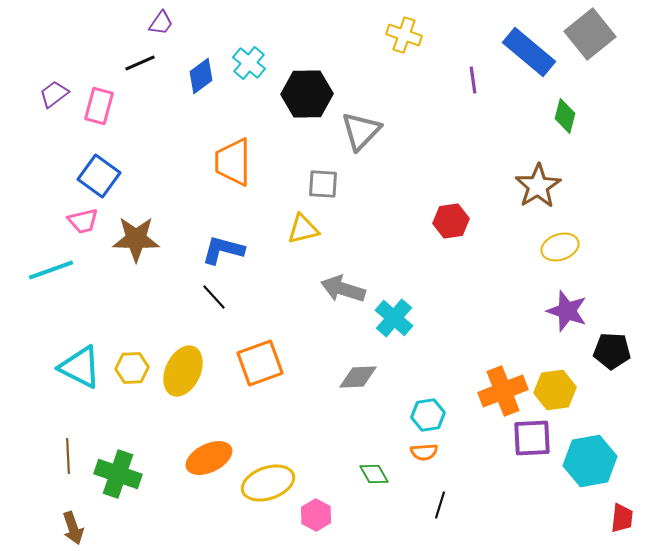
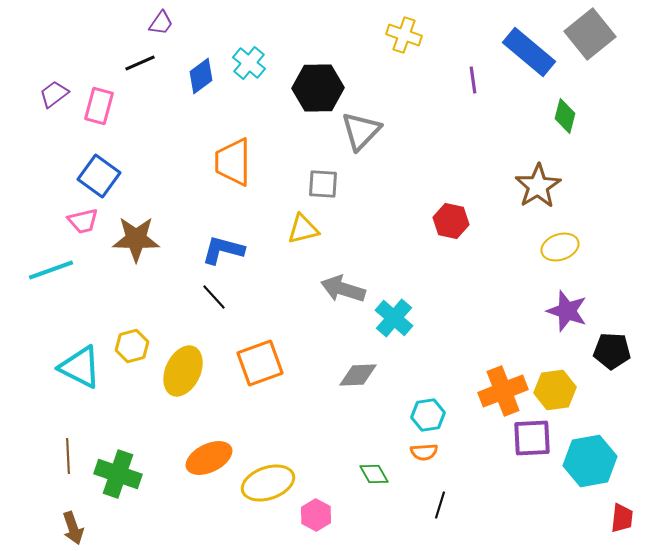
black hexagon at (307, 94): moved 11 px right, 6 px up
red hexagon at (451, 221): rotated 20 degrees clockwise
yellow hexagon at (132, 368): moved 22 px up; rotated 12 degrees counterclockwise
gray diamond at (358, 377): moved 2 px up
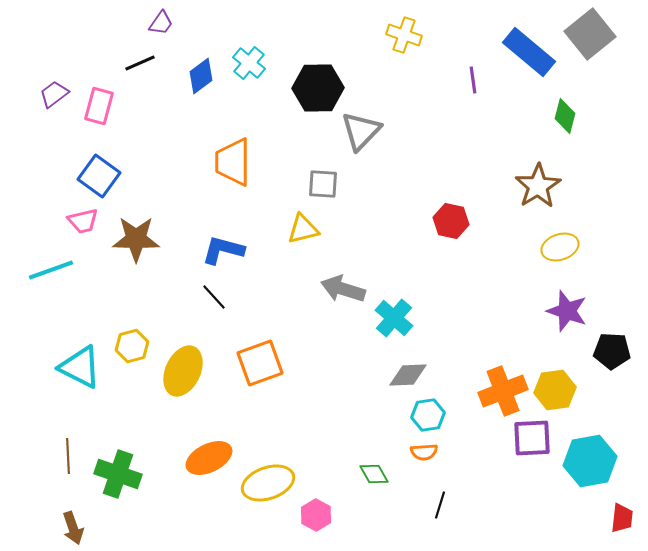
gray diamond at (358, 375): moved 50 px right
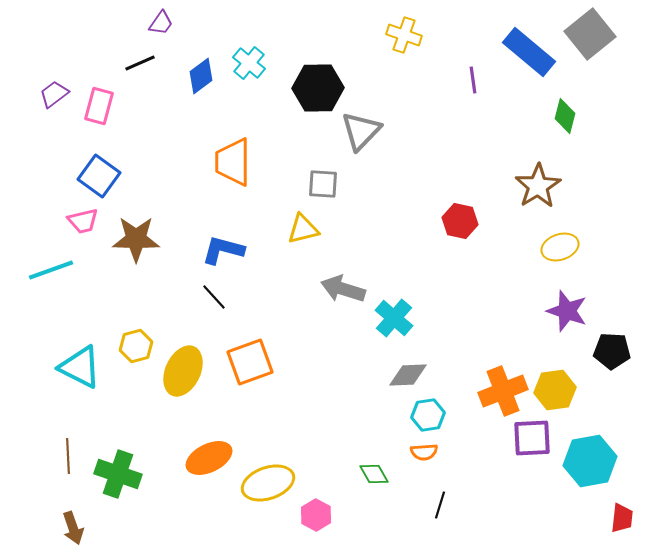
red hexagon at (451, 221): moved 9 px right
yellow hexagon at (132, 346): moved 4 px right
orange square at (260, 363): moved 10 px left, 1 px up
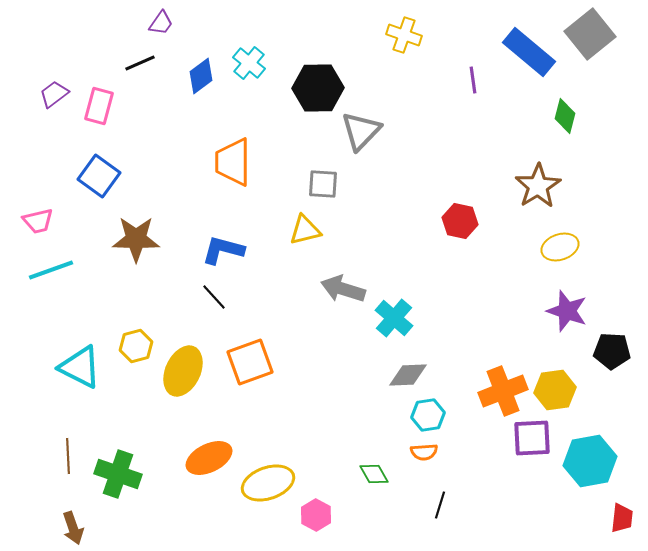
pink trapezoid at (83, 221): moved 45 px left
yellow triangle at (303, 229): moved 2 px right, 1 px down
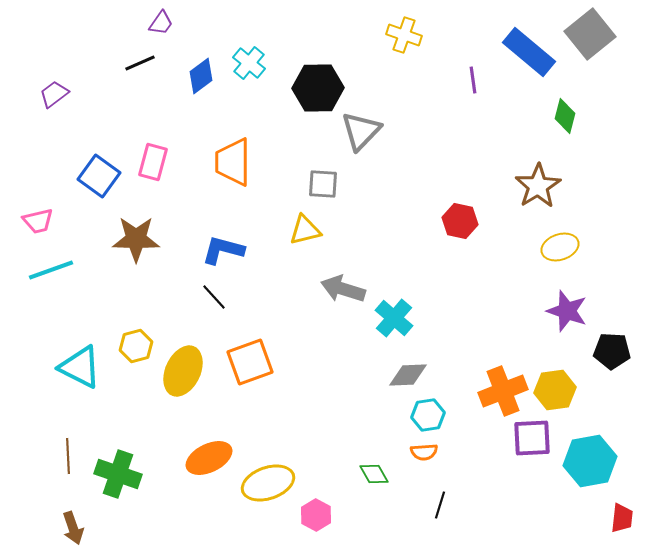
pink rectangle at (99, 106): moved 54 px right, 56 px down
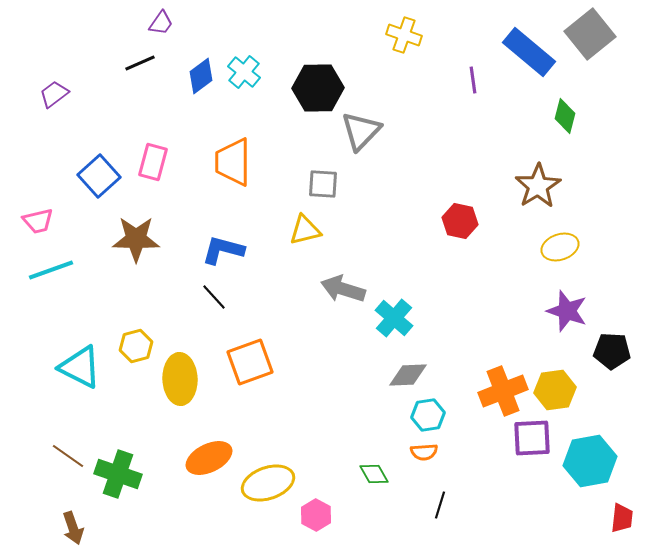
cyan cross at (249, 63): moved 5 px left, 9 px down
blue square at (99, 176): rotated 12 degrees clockwise
yellow ellipse at (183, 371): moved 3 px left, 8 px down; rotated 27 degrees counterclockwise
brown line at (68, 456): rotated 52 degrees counterclockwise
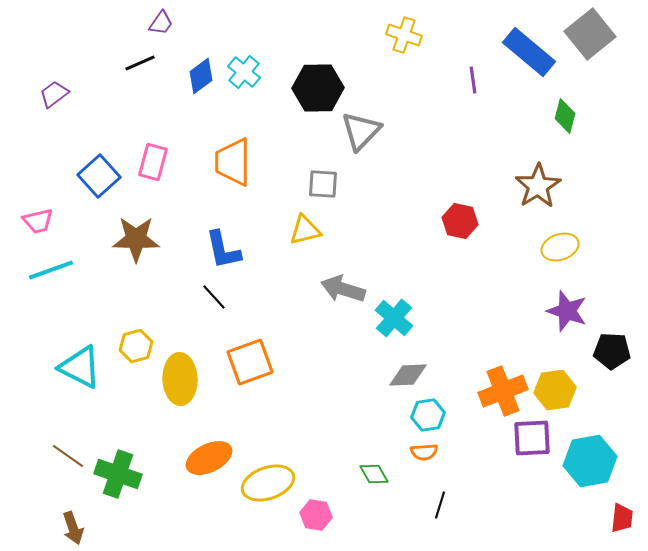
blue L-shape at (223, 250): rotated 117 degrees counterclockwise
pink hexagon at (316, 515): rotated 20 degrees counterclockwise
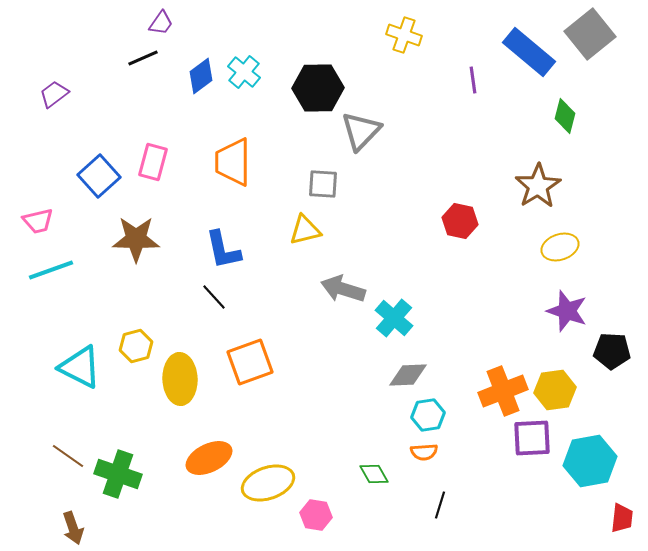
black line at (140, 63): moved 3 px right, 5 px up
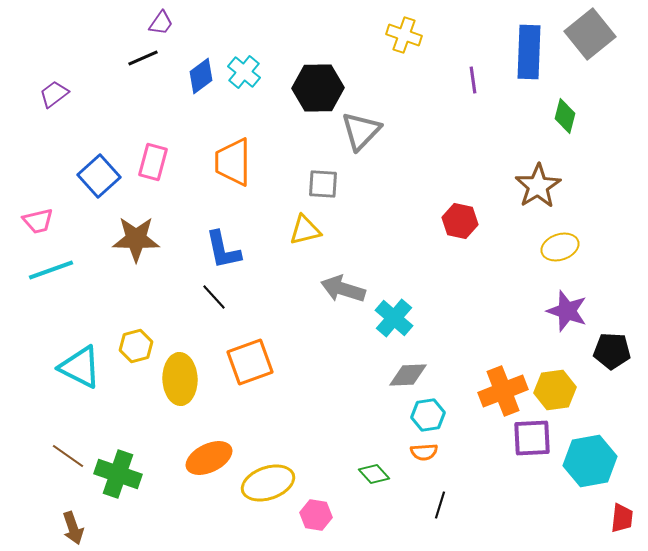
blue rectangle at (529, 52): rotated 52 degrees clockwise
green diamond at (374, 474): rotated 12 degrees counterclockwise
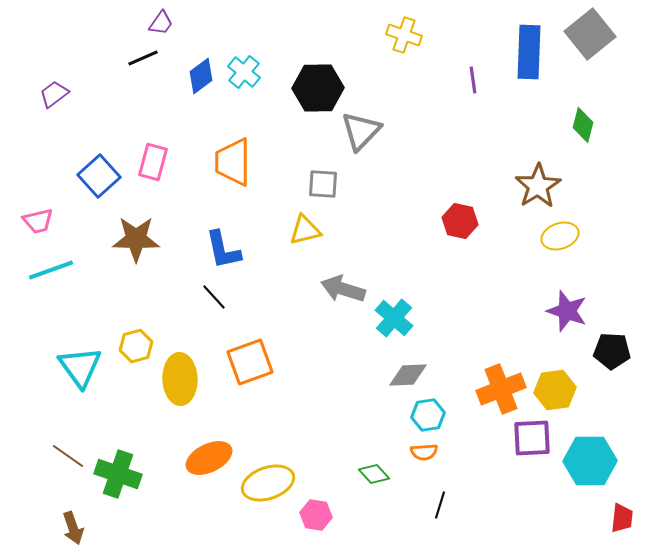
green diamond at (565, 116): moved 18 px right, 9 px down
yellow ellipse at (560, 247): moved 11 px up
cyan triangle at (80, 367): rotated 27 degrees clockwise
orange cross at (503, 391): moved 2 px left, 2 px up
cyan hexagon at (590, 461): rotated 9 degrees clockwise
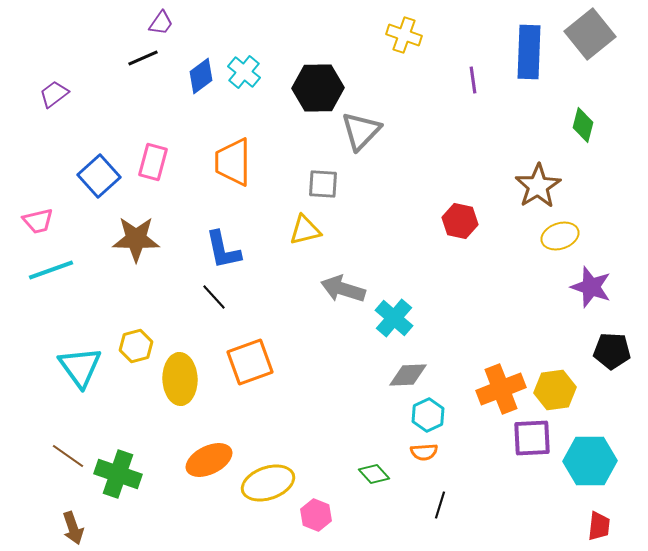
purple star at (567, 311): moved 24 px right, 24 px up
cyan hexagon at (428, 415): rotated 16 degrees counterclockwise
orange ellipse at (209, 458): moved 2 px down
pink hexagon at (316, 515): rotated 12 degrees clockwise
red trapezoid at (622, 518): moved 23 px left, 8 px down
